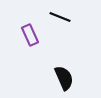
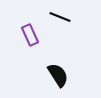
black semicircle: moved 6 px left, 3 px up; rotated 10 degrees counterclockwise
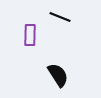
purple rectangle: rotated 25 degrees clockwise
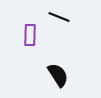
black line: moved 1 px left
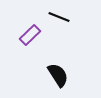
purple rectangle: rotated 45 degrees clockwise
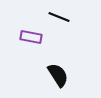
purple rectangle: moved 1 px right, 2 px down; rotated 55 degrees clockwise
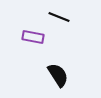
purple rectangle: moved 2 px right
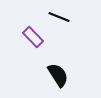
purple rectangle: rotated 35 degrees clockwise
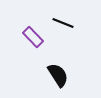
black line: moved 4 px right, 6 px down
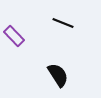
purple rectangle: moved 19 px left, 1 px up
